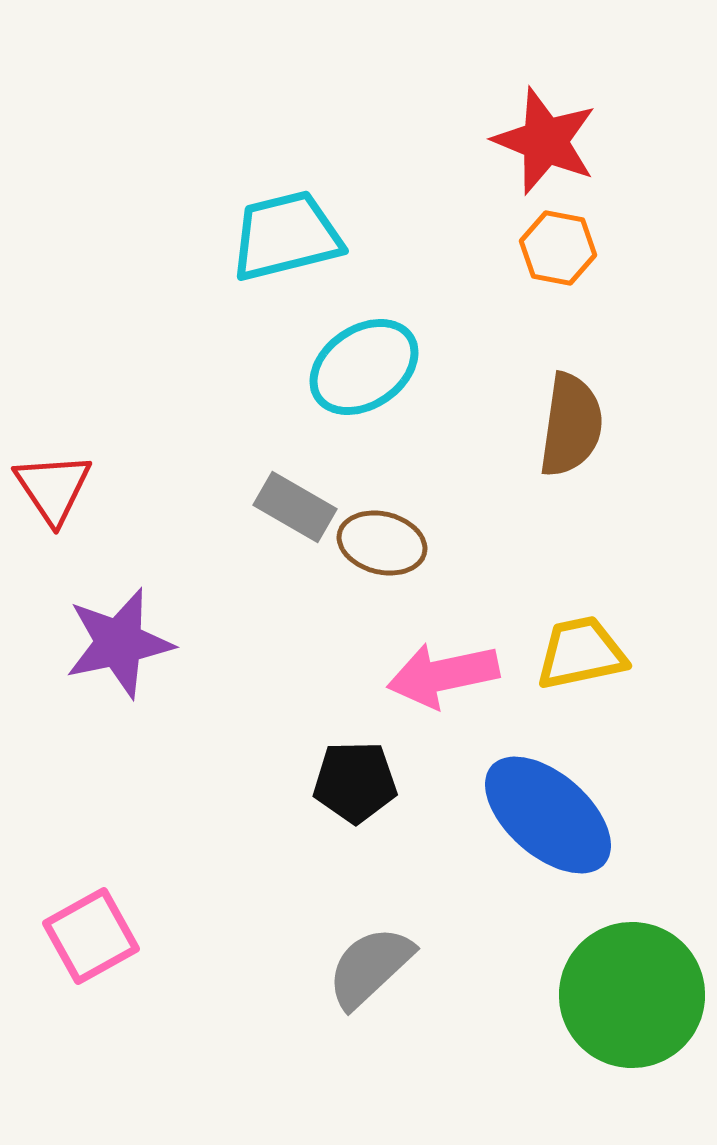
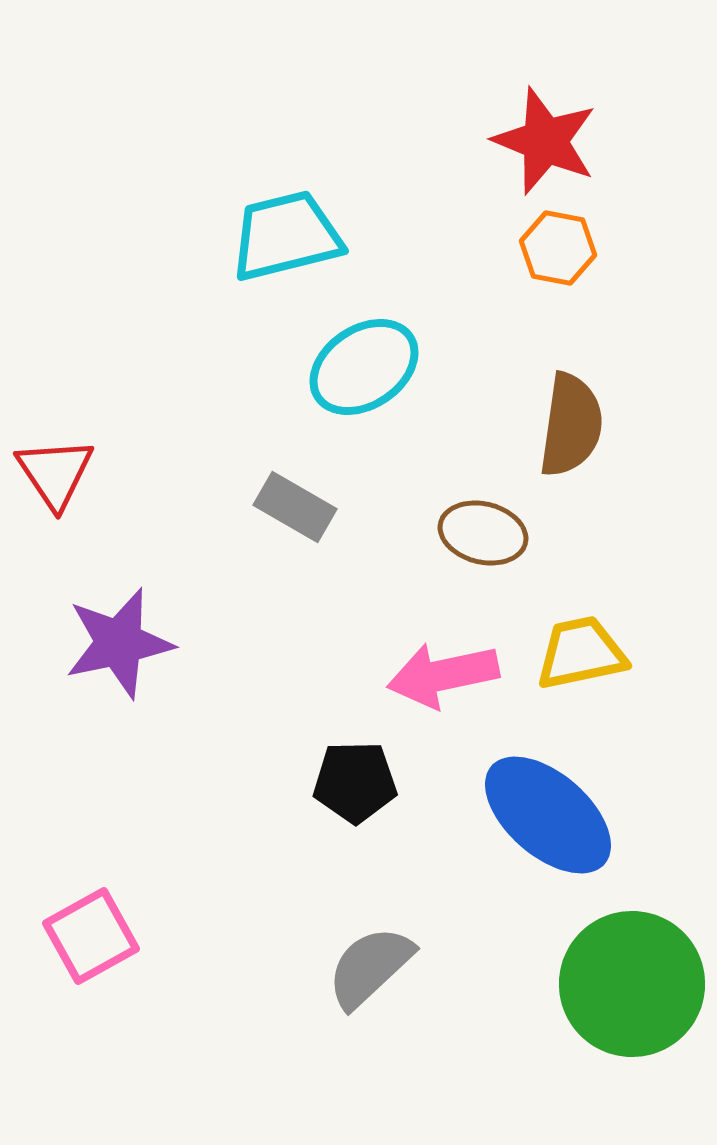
red triangle: moved 2 px right, 15 px up
brown ellipse: moved 101 px right, 10 px up
green circle: moved 11 px up
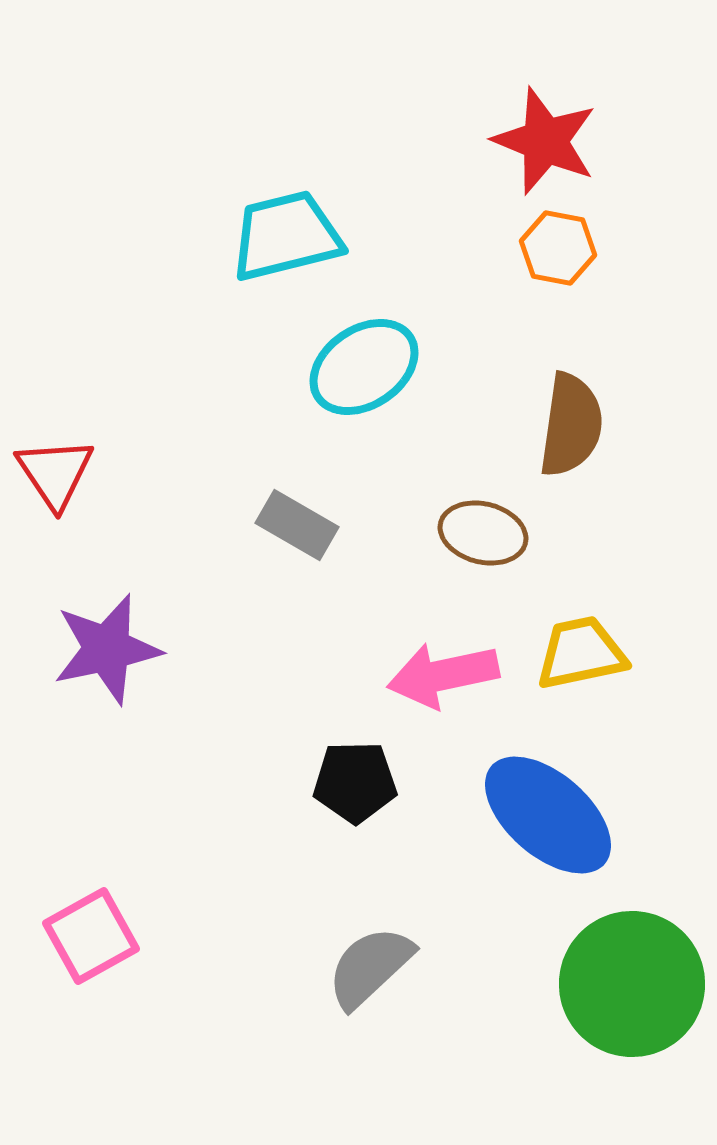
gray rectangle: moved 2 px right, 18 px down
purple star: moved 12 px left, 6 px down
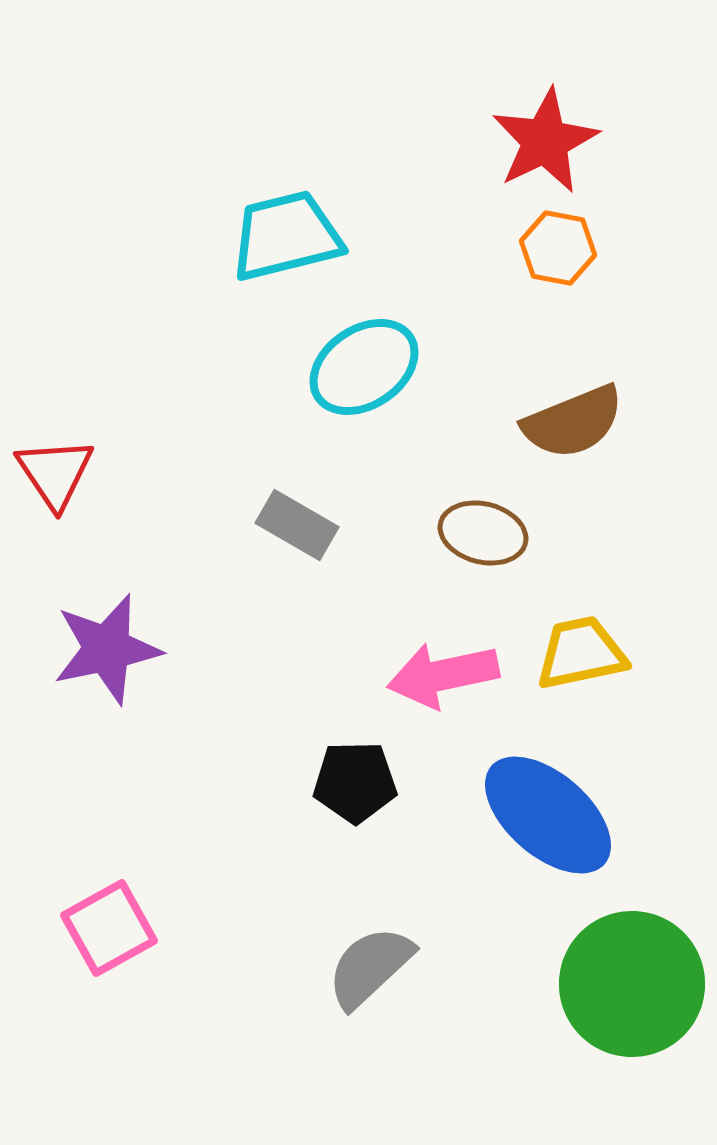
red star: rotated 24 degrees clockwise
brown semicircle: moved 2 px right, 3 px up; rotated 60 degrees clockwise
pink square: moved 18 px right, 8 px up
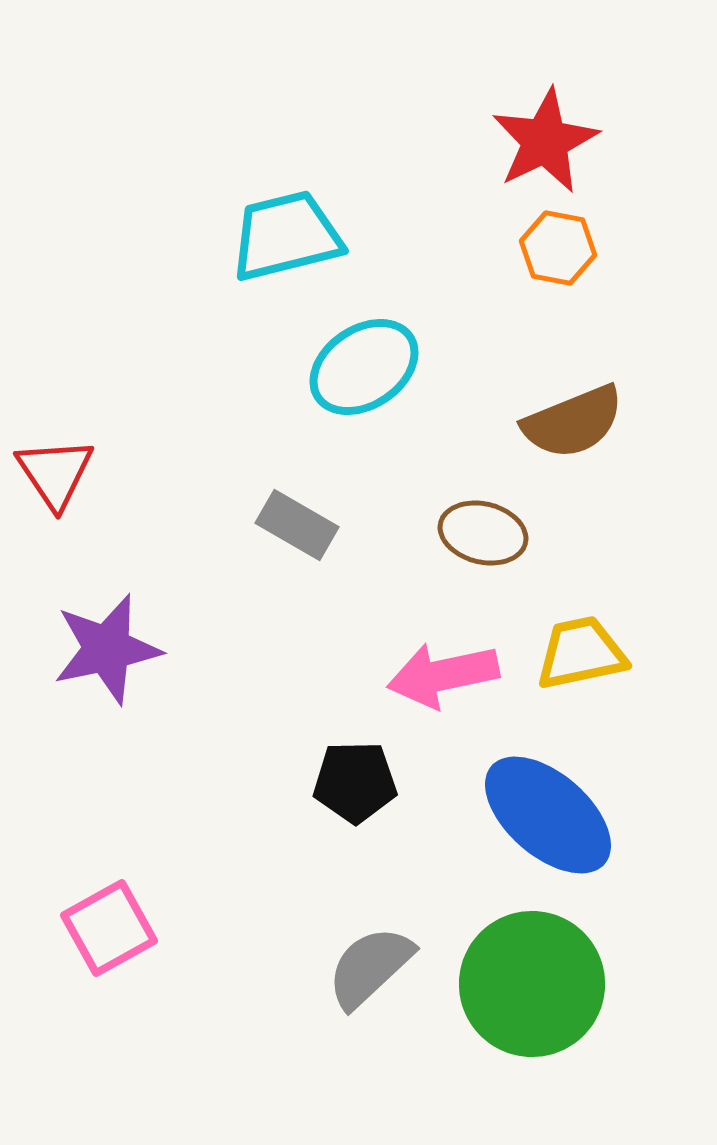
green circle: moved 100 px left
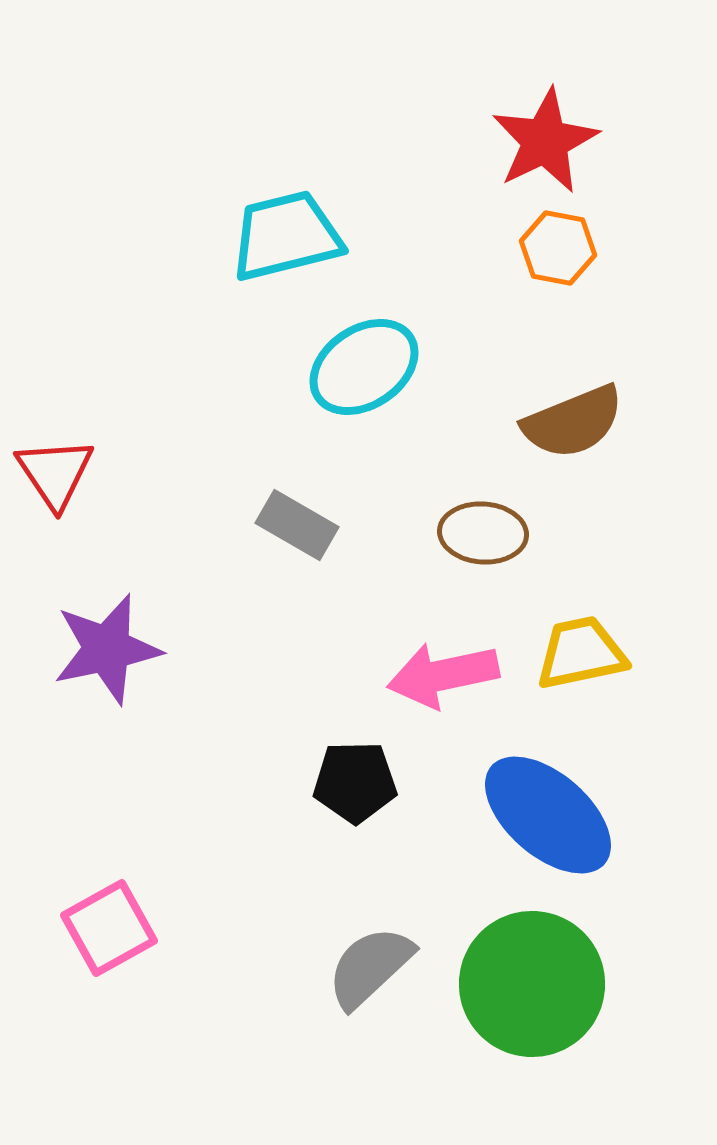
brown ellipse: rotated 10 degrees counterclockwise
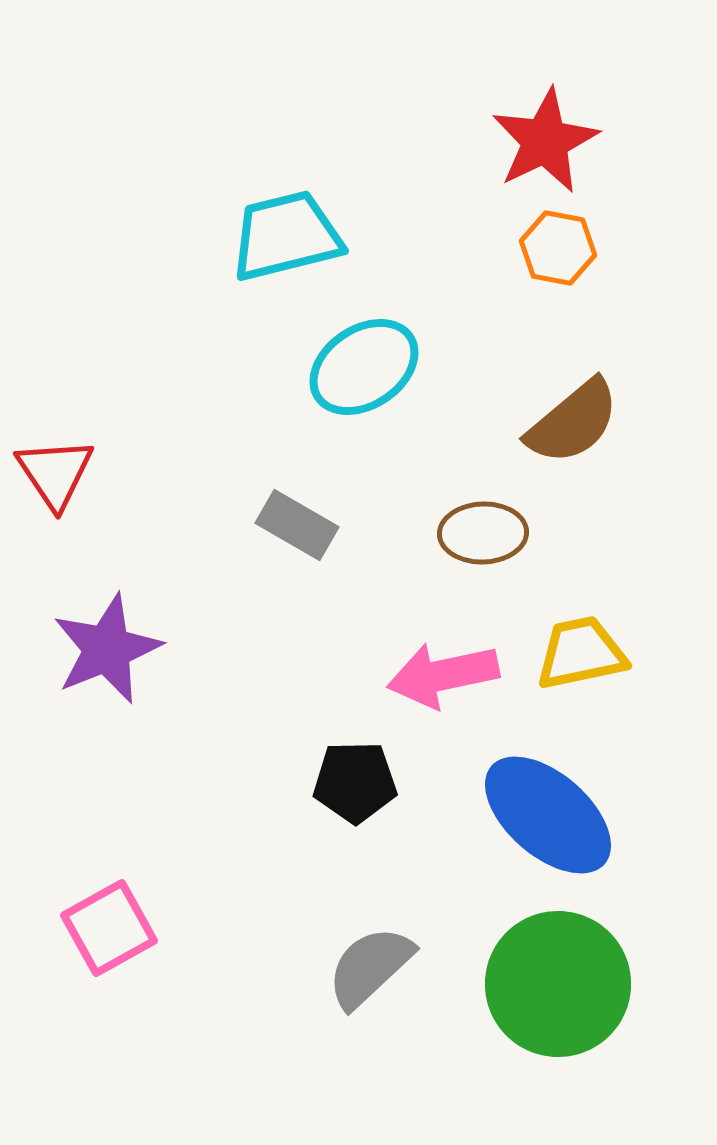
brown semicircle: rotated 18 degrees counterclockwise
brown ellipse: rotated 6 degrees counterclockwise
purple star: rotated 10 degrees counterclockwise
green circle: moved 26 px right
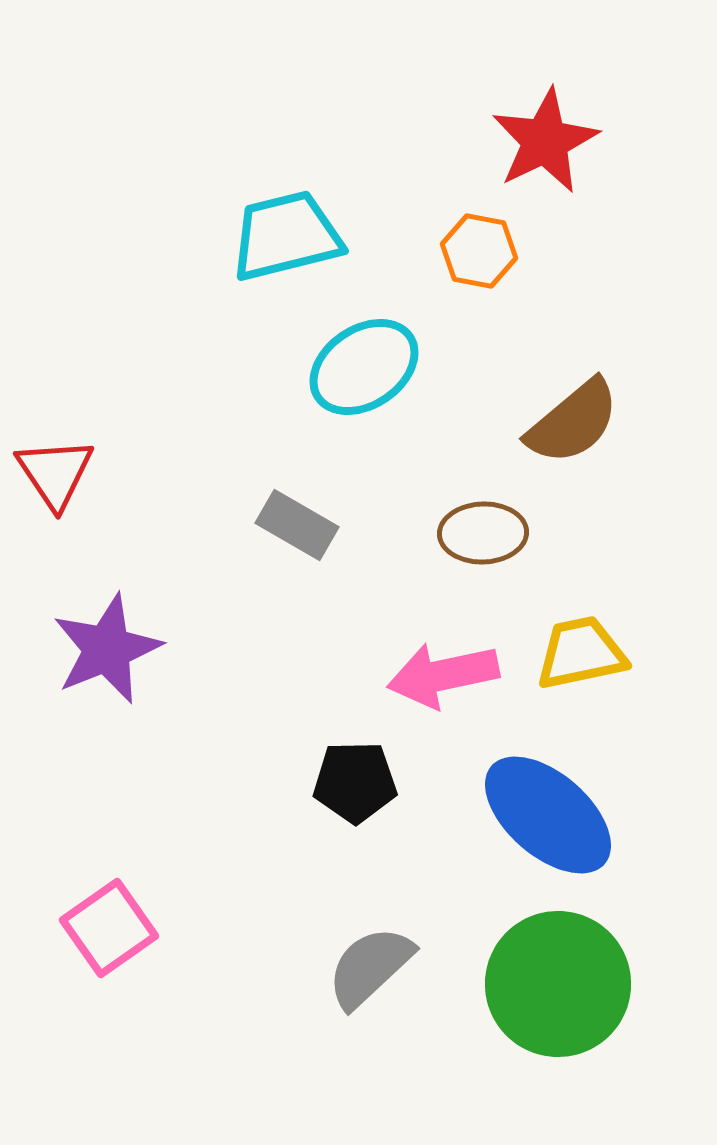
orange hexagon: moved 79 px left, 3 px down
pink square: rotated 6 degrees counterclockwise
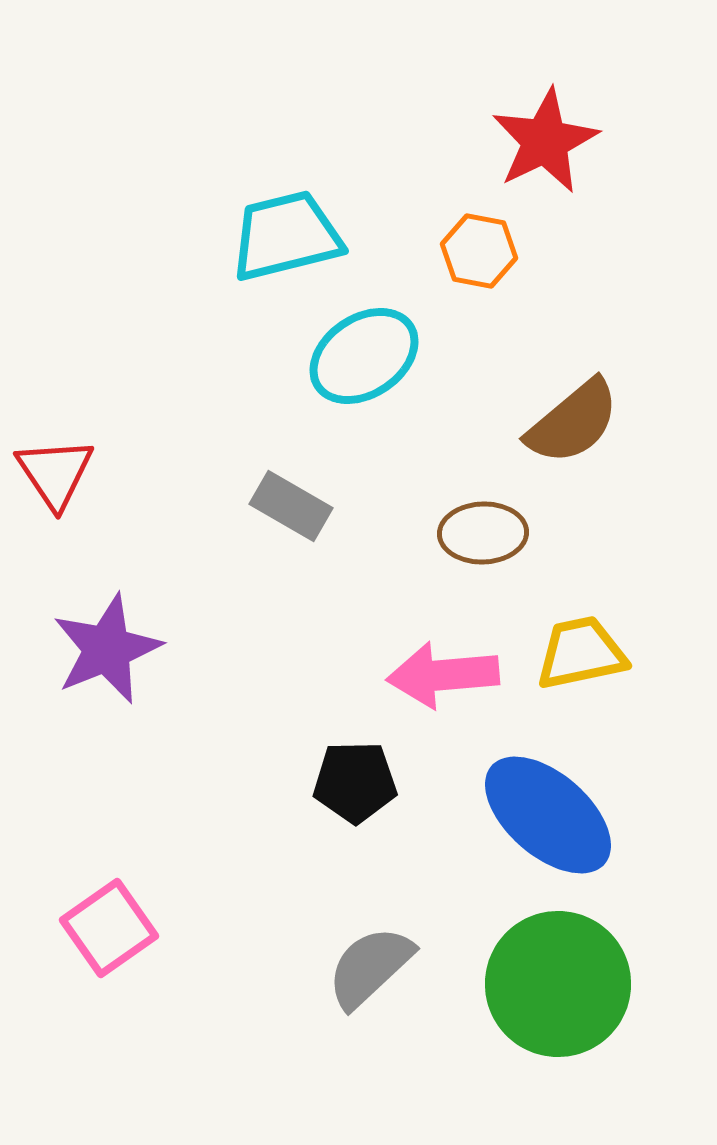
cyan ellipse: moved 11 px up
gray rectangle: moved 6 px left, 19 px up
pink arrow: rotated 7 degrees clockwise
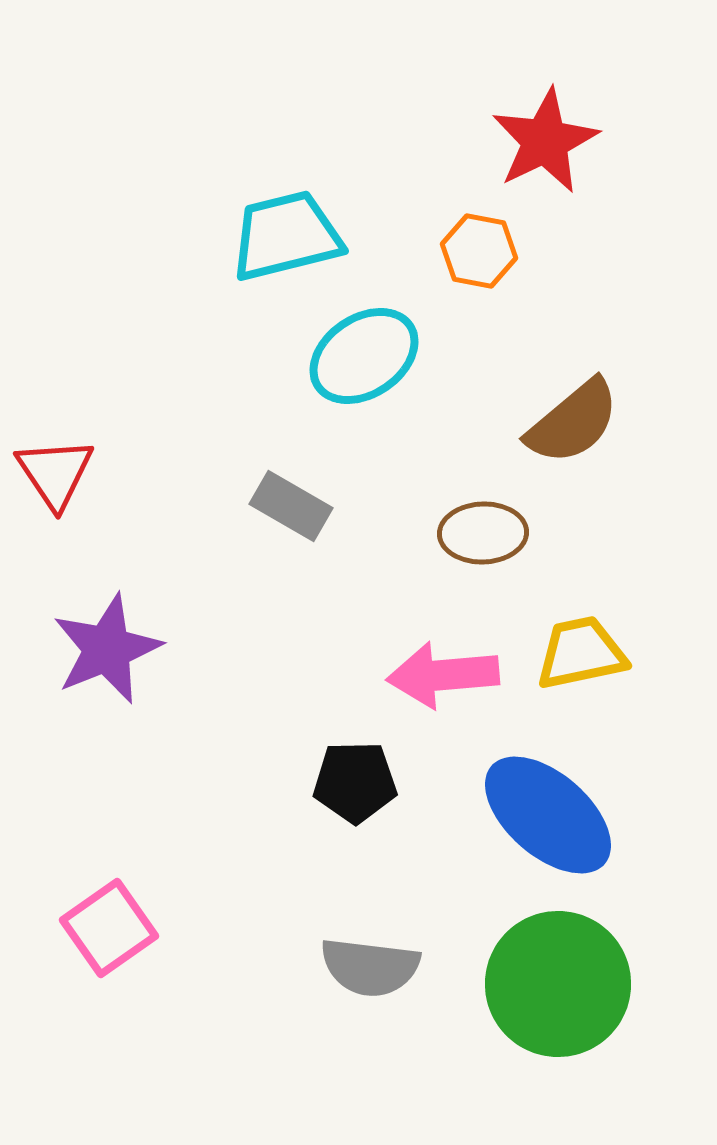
gray semicircle: rotated 130 degrees counterclockwise
